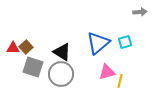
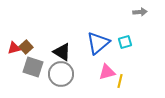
red triangle: moved 1 px right; rotated 16 degrees counterclockwise
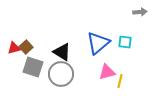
cyan square: rotated 24 degrees clockwise
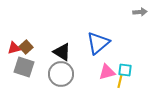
cyan square: moved 28 px down
gray square: moved 9 px left
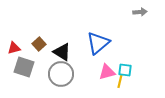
brown square: moved 13 px right, 3 px up
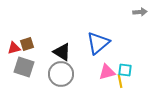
brown square: moved 12 px left; rotated 24 degrees clockwise
yellow line: rotated 24 degrees counterclockwise
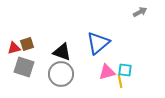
gray arrow: rotated 24 degrees counterclockwise
black triangle: rotated 12 degrees counterclockwise
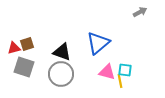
pink triangle: rotated 30 degrees clockwise
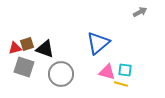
red triangle: moved 1 px right
black triangle: moved 17 px left, 3 px up
yellow line: moved 1 px right, 3 px down; rotated 64 degrees counterclockwise
